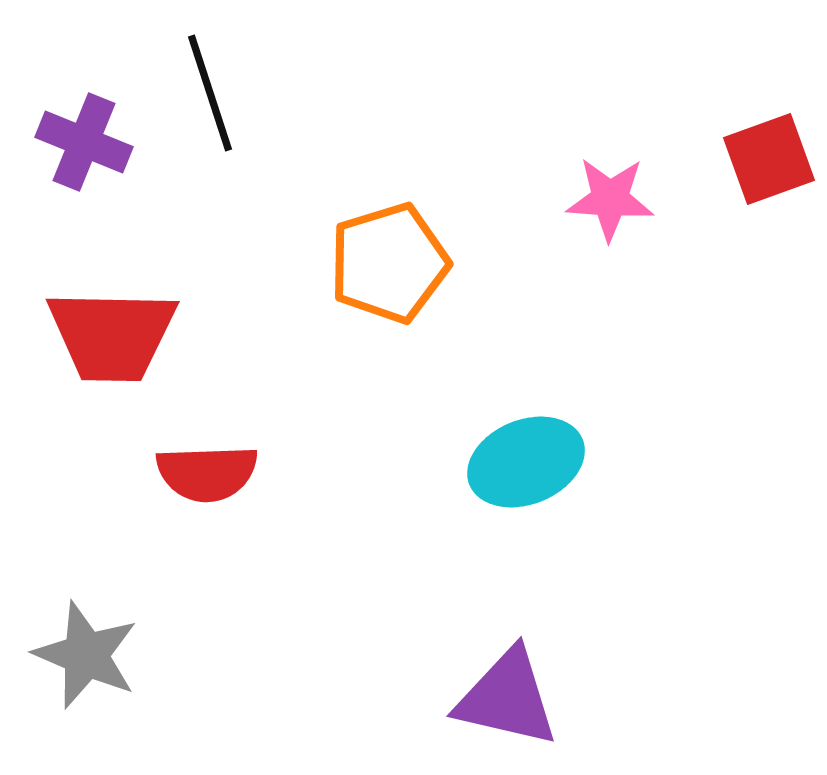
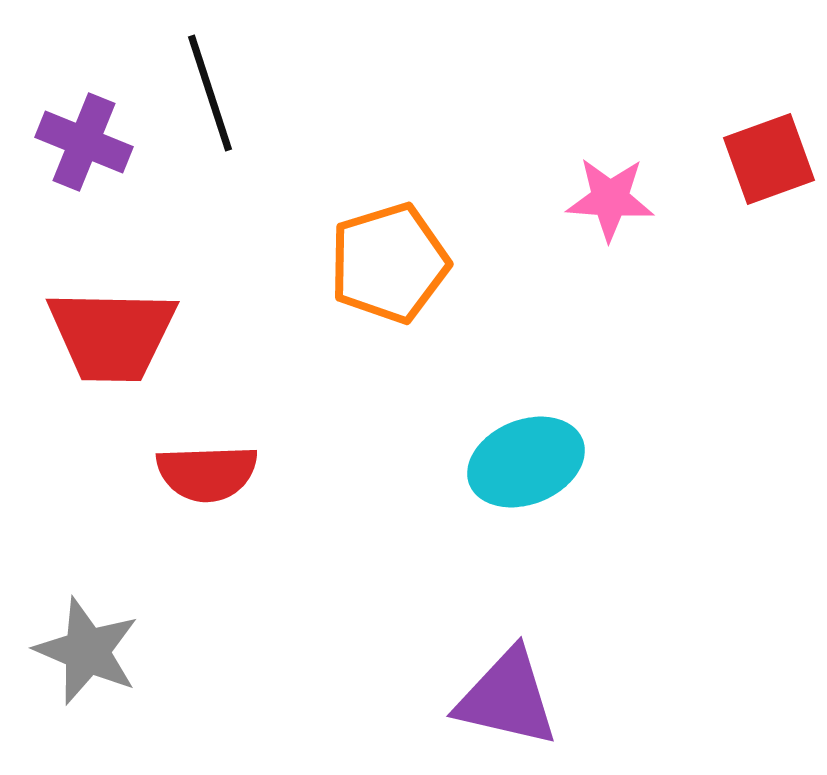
gray star: moved 1 px right, 4 px up
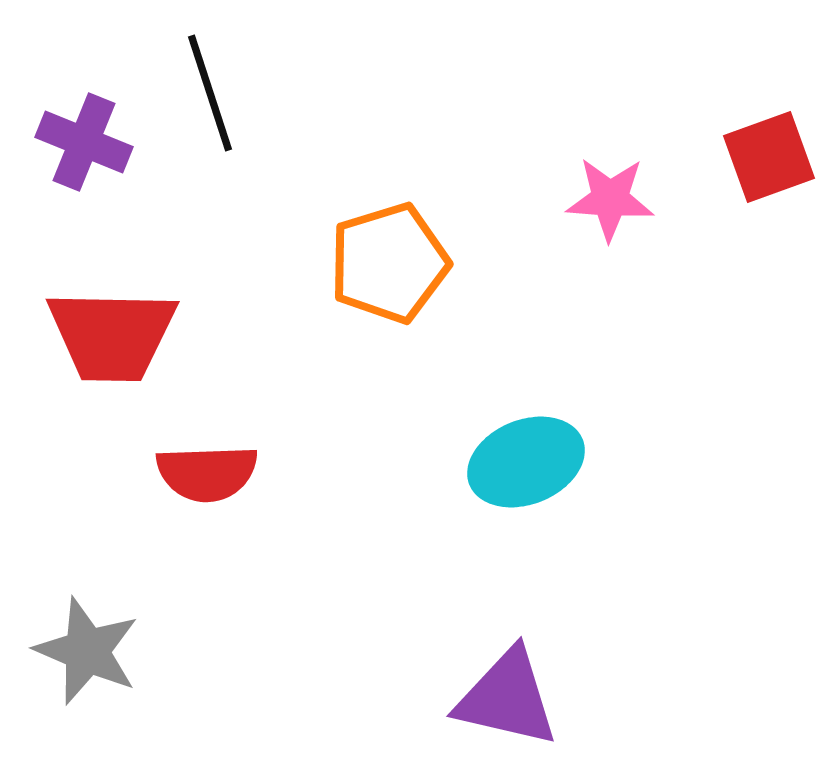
red square: moved 2 px up
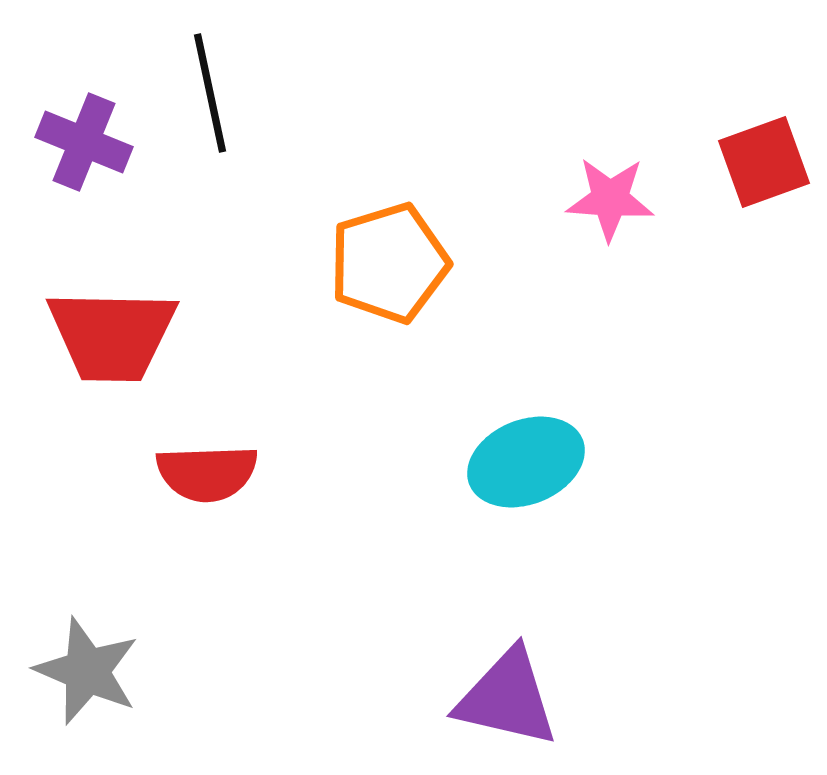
black line: rotated 6 degrees clockwise
red square: moved 5 px left, 5 px down
gray star: moved 20 px down
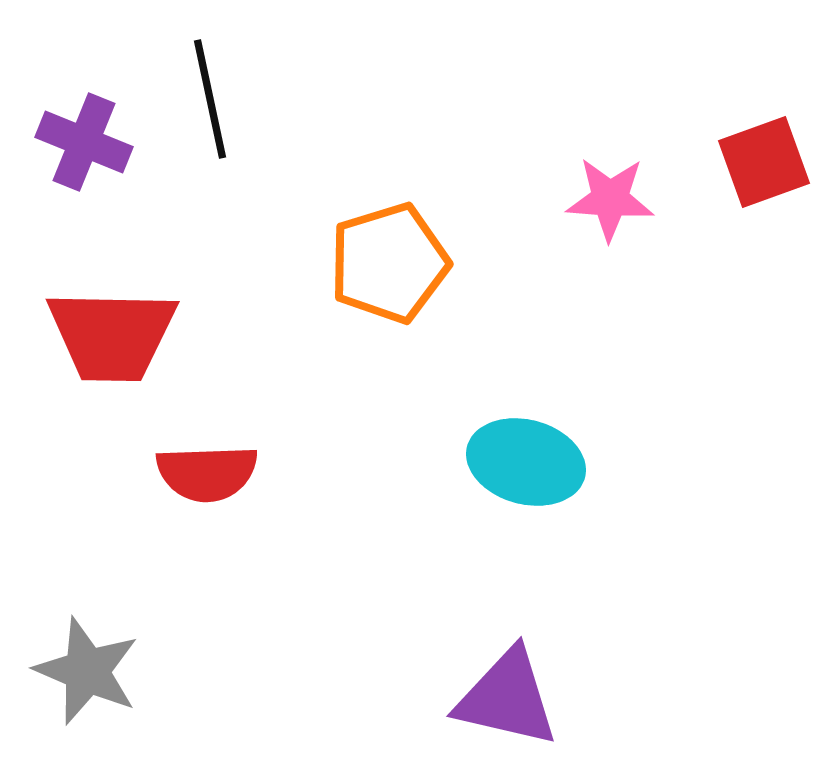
black line: moved 6 px down
cyan ellipse: rotated 37 degrees clockwise
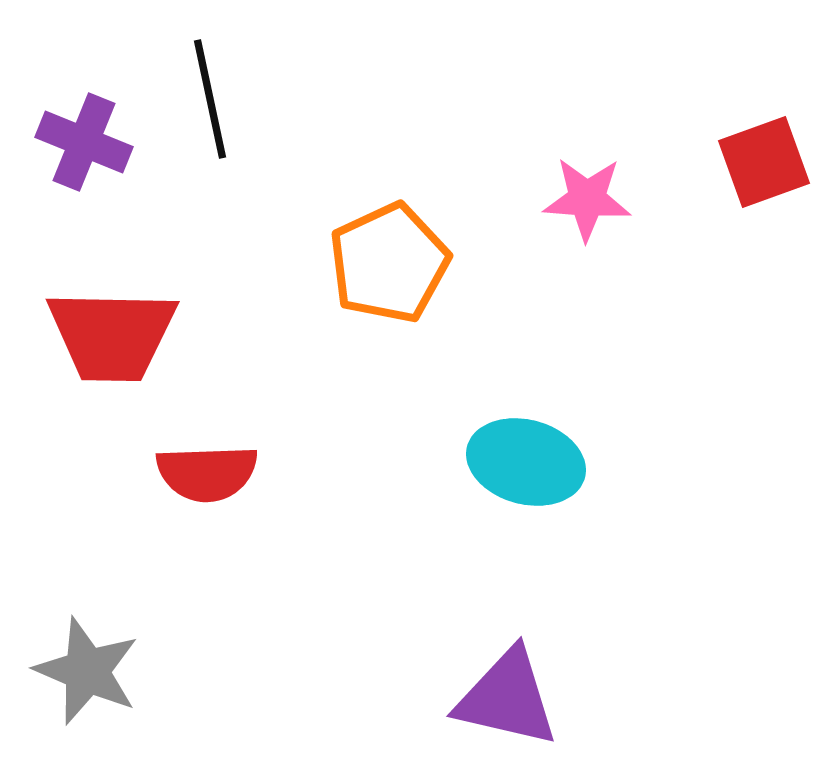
pink star: moved 23 px left
orange pentagon: rotated 8 degrees counterclockwise
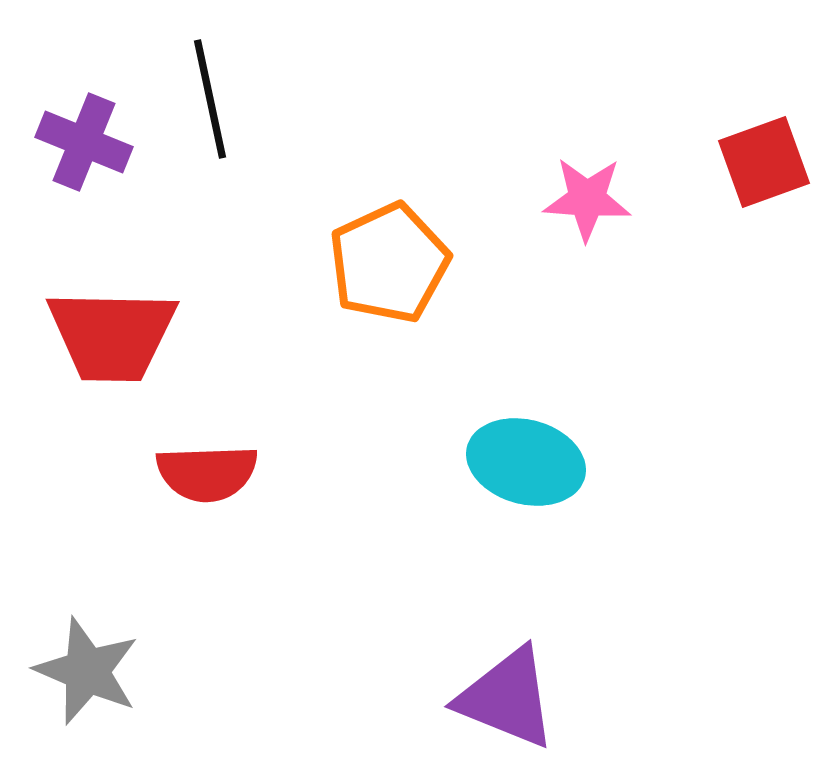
purple triangle: rotated 9 degrees clockwise
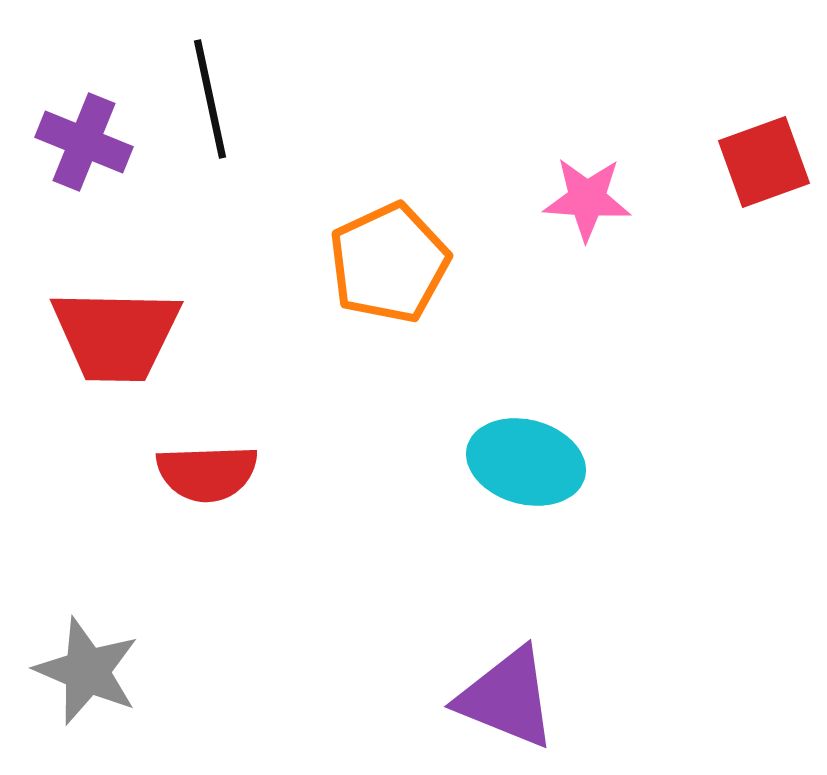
red trapezoid: moved 4 px right
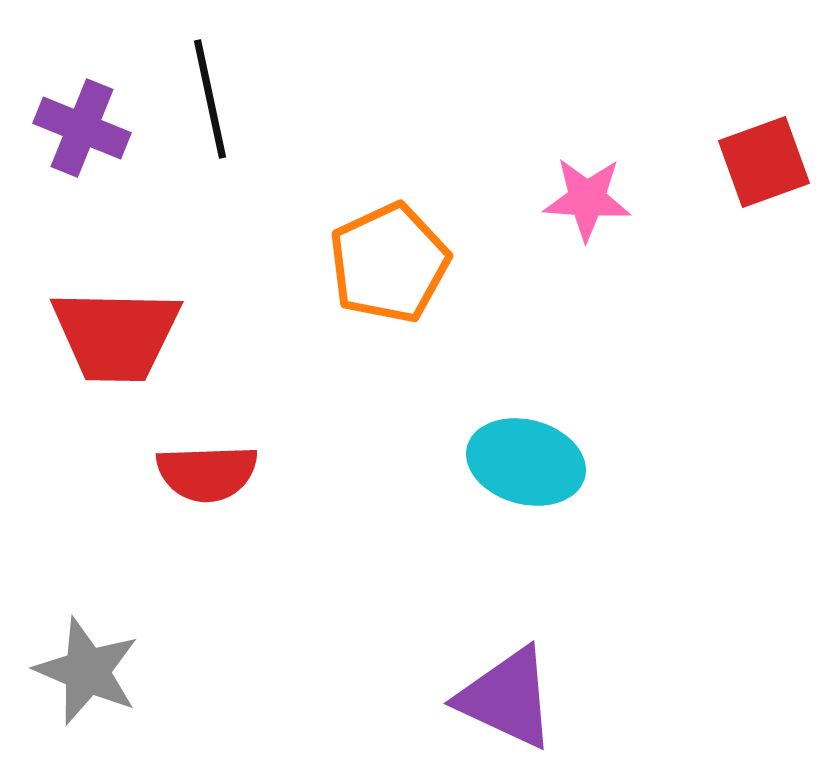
purple cross: moved 2 px left, 14 px up
purple triangle: rotated 3 degrees clockwise
